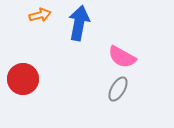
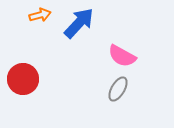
blue arrow: rotated 32 degrees clockwise
pink semicircle: moved 1 px up
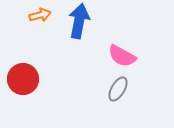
blue arrow: moved 2 px up; rotated 32 degrees counterclockwise
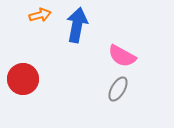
blue arrow: moved 2 px left, 4 px down
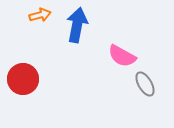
gray ellipse: moved 27 px right, 5 px up; rotated 60 degrees counterclockwise
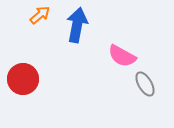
orange arrow: rotated 25 degrees counterclockwise
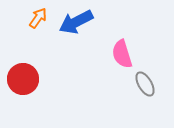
orange arrow: moved 2 px left, 3 px down; rotated 15 degrees counterclockwise
blue arrow: moved 1 px left, 3 px up; rotated 128 degrees counterclockwise
pink semicircle: moved 2 px up; rotated 44 degrees clockwise
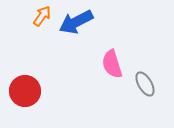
orange arrow: moved 4 px right, 2 px up
pink semicircle: moved 10 px left, 10 px down
red circle: moved 2 px right, 12 px down
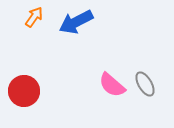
orange arrow: moved 8 px left, 1 px down
pink semicircle: moved 21 px down; rotated 32 degrees counterclockwise
red circle: moved 1 px left
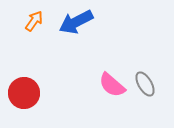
orange arrow: moved 4 px down
red circle: moved 2 px down
